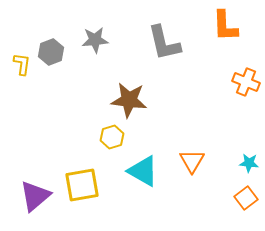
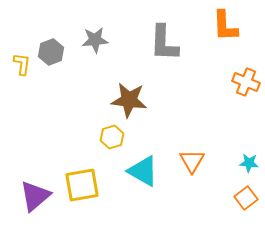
gray L-shape: rotated 15 degrees clockwise
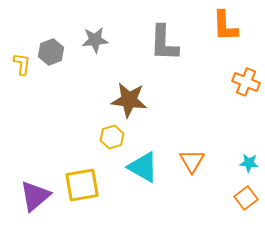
cyan triangle: moved 4 px up
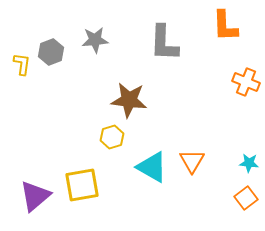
cyan triangle: moved 9 px right
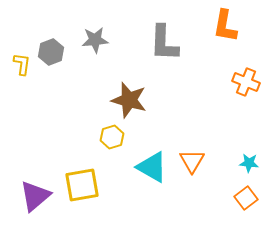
orange L-shape: rotated 12 degrees clockwise
brown star: rotated 9 degrees clockwise
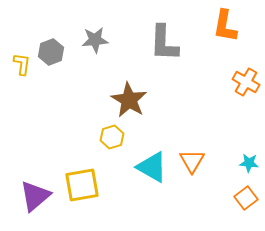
orange cross: rotated 8 degrees clockwise
brown star: rotated 15 degrees clockwise
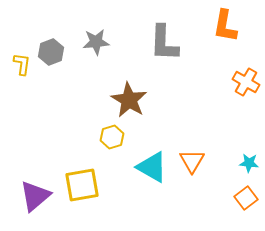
gray star: moved 1 px right, 2 px down
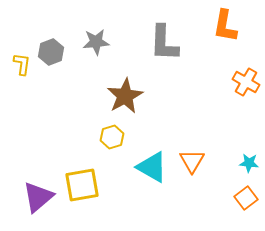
brown star: moved 4 px left, 4 px up; rotated 12 degrees clockwise
purple triangle: moved 3 px right, 1 px down
